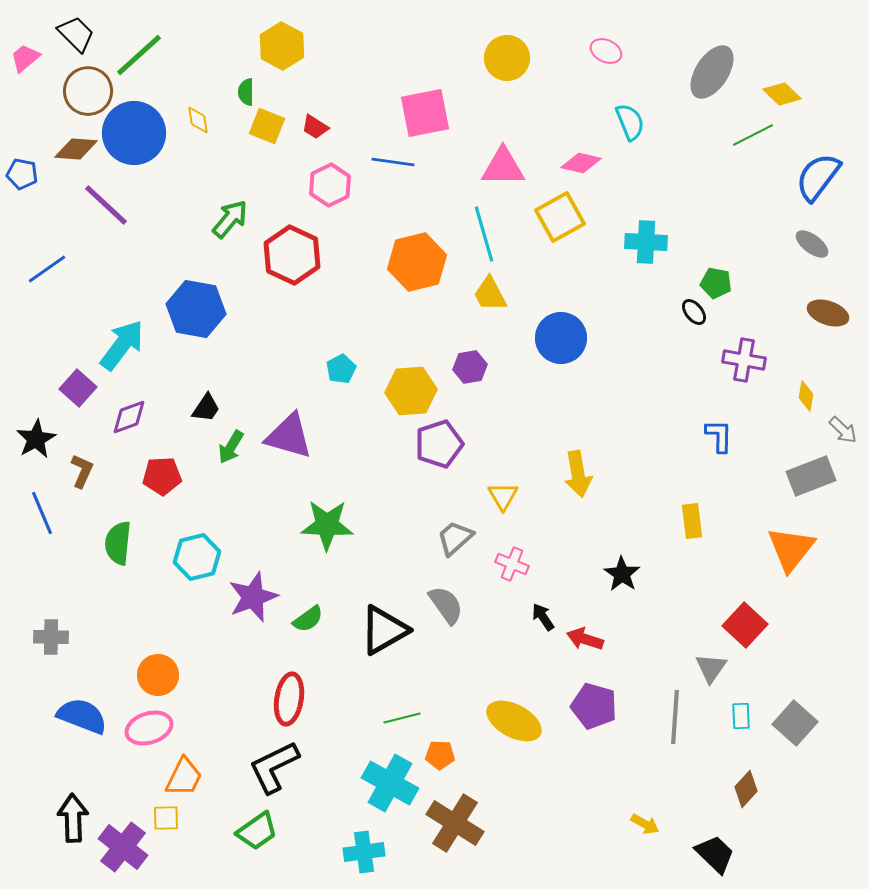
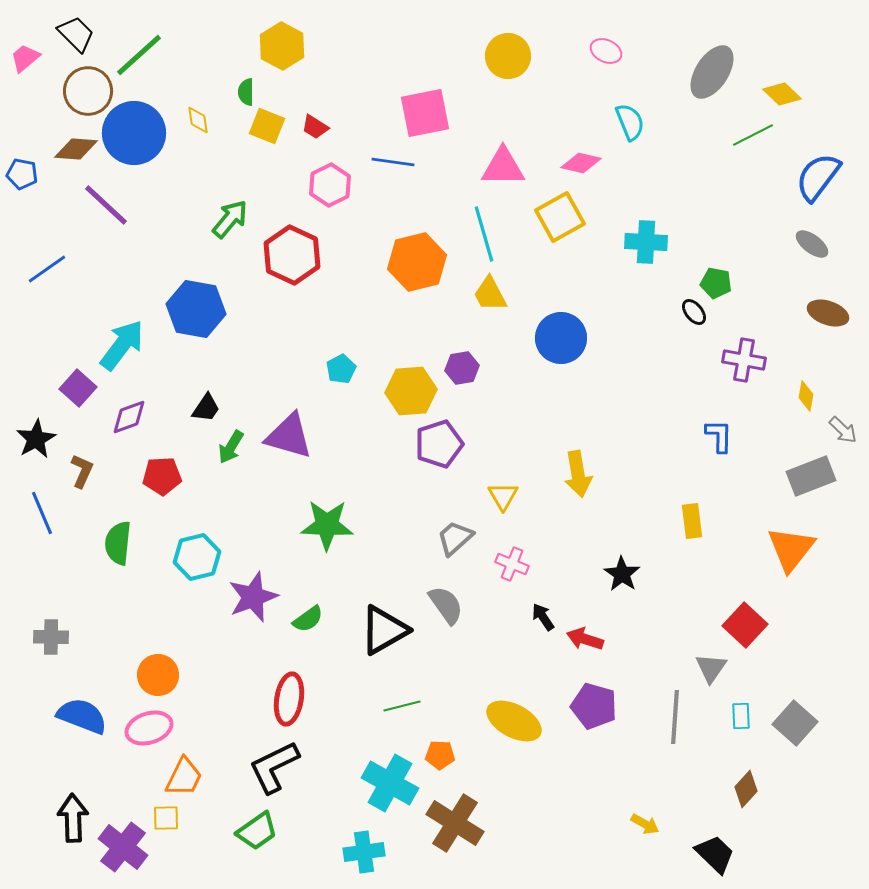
yellow circle at (507, 58): moved 1 px right, 2 px up
purple hexagon at (470, 367): moved 8 px left, 1 px down
green line at (402, 718): moved 12 px up
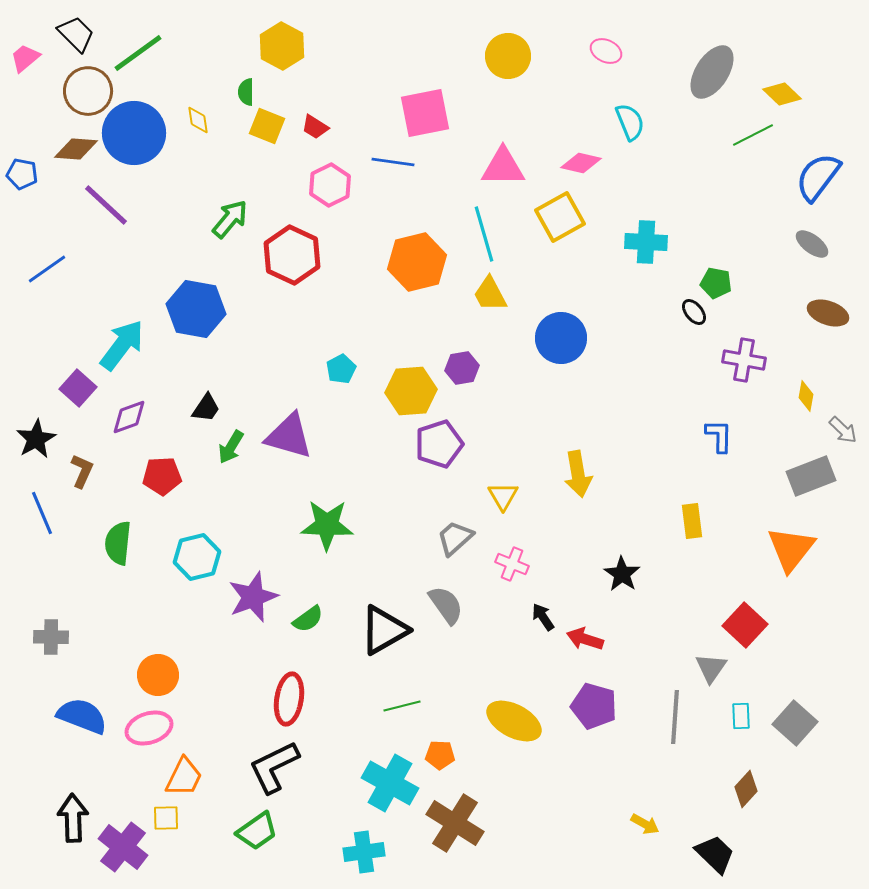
green line at (139, 55): moved 1 px left, 2 px up; rotated 6 degrees clockwise
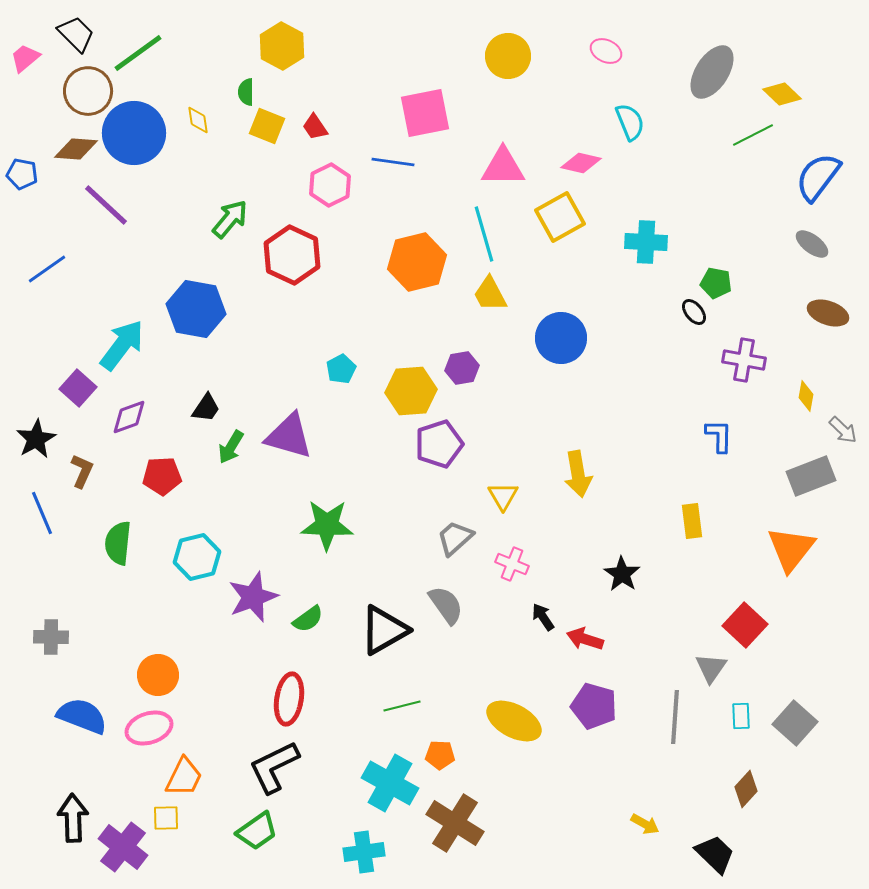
red trapezoid at (315, 127): rotated 24 degrees clockwise
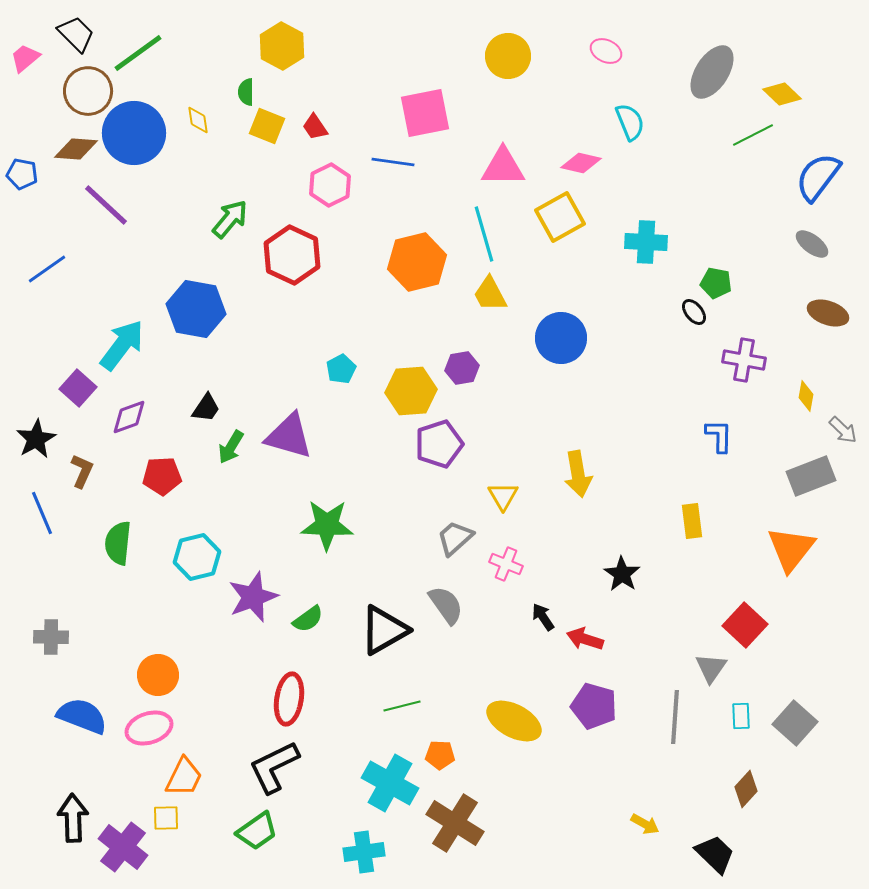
pink cross at (512, 564): moved 6 px left
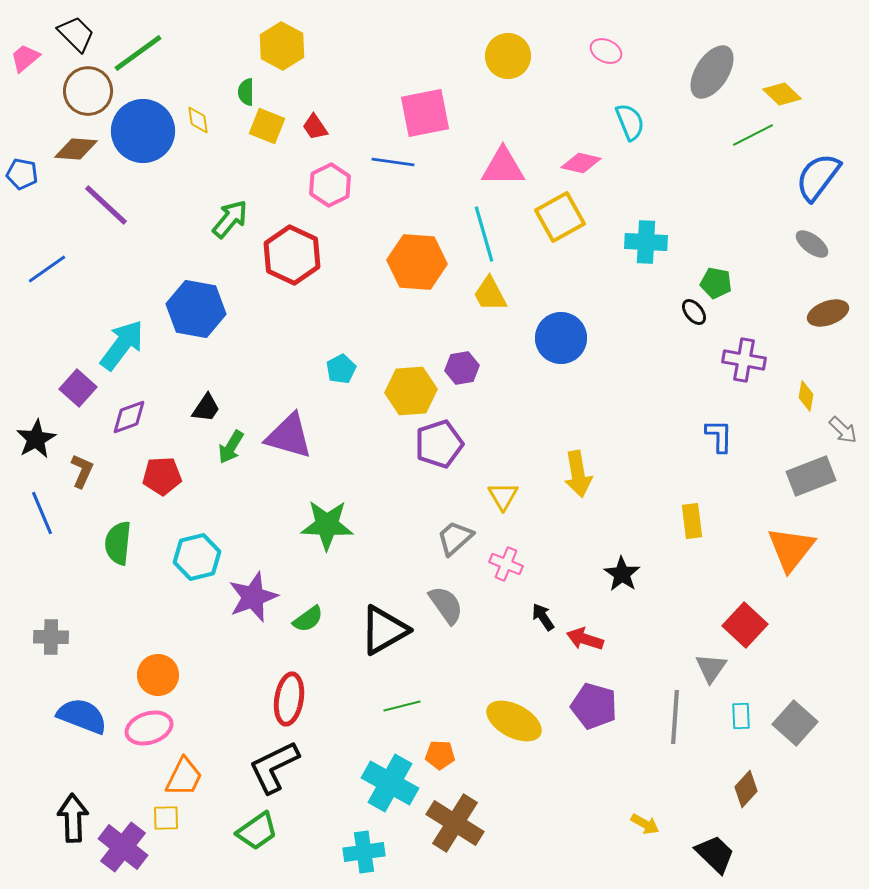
blue circle at (134, 133): moved 9 px right, 2 px up
orange hexagon at (417, 262): rotated 18 degrees clockwise
brown ellipse at (828, 313): rotated 39 degrees counterclockwise
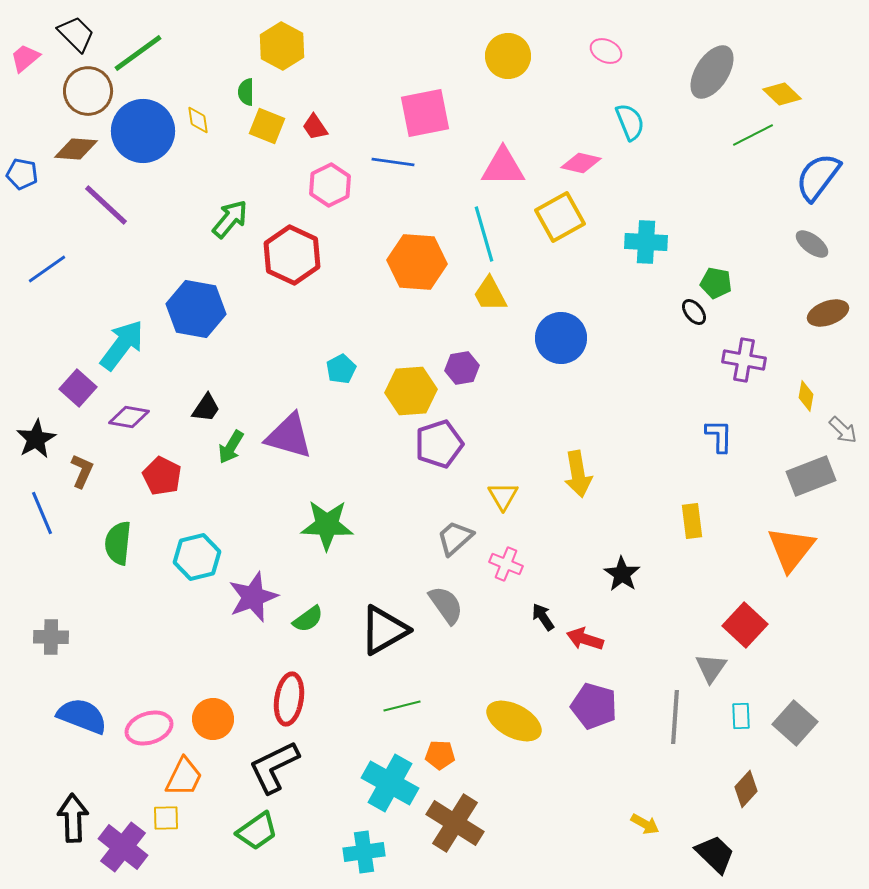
purple diamond at (129, 417): rotated 30 degrees clockwise
red pentagon at (162, 476): rotated 30 degrees clockwise
orange circle at (158, 675): moved 55 px right, 44 px down
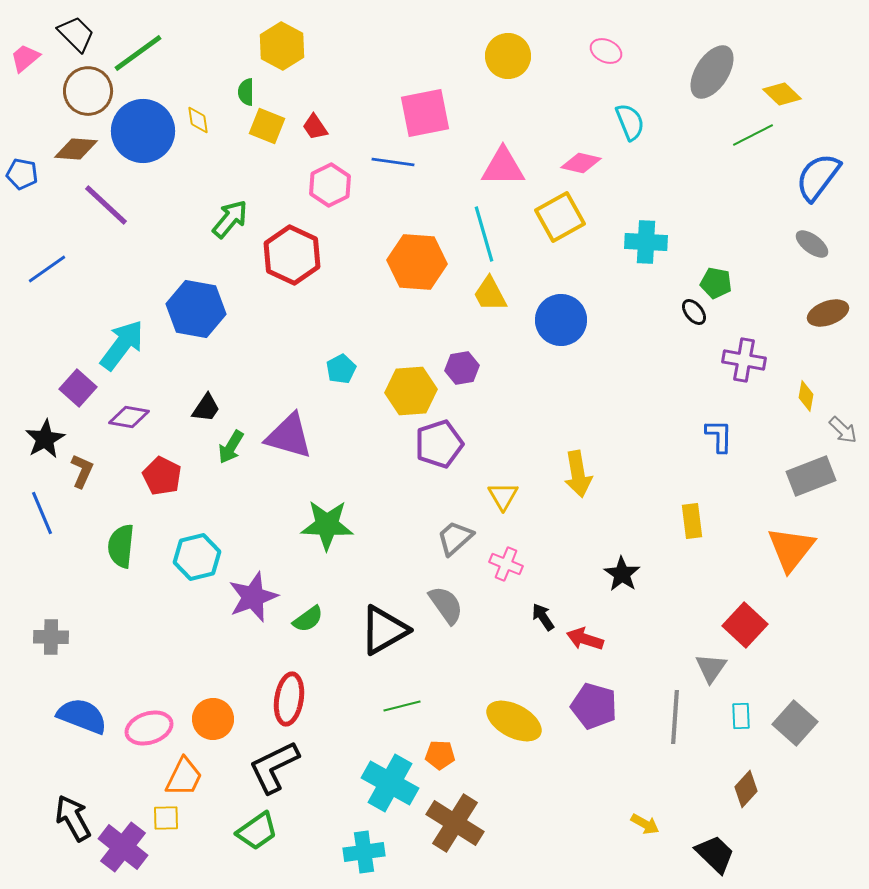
blue circle at (561, 338): moved 18 px up
black star at (36, 439): moved 9 px right
green semicircle at (118, 543): moved 3 px right, 3 px down
black arrow at (73, 818): rotated 27 degrees counterclockwise
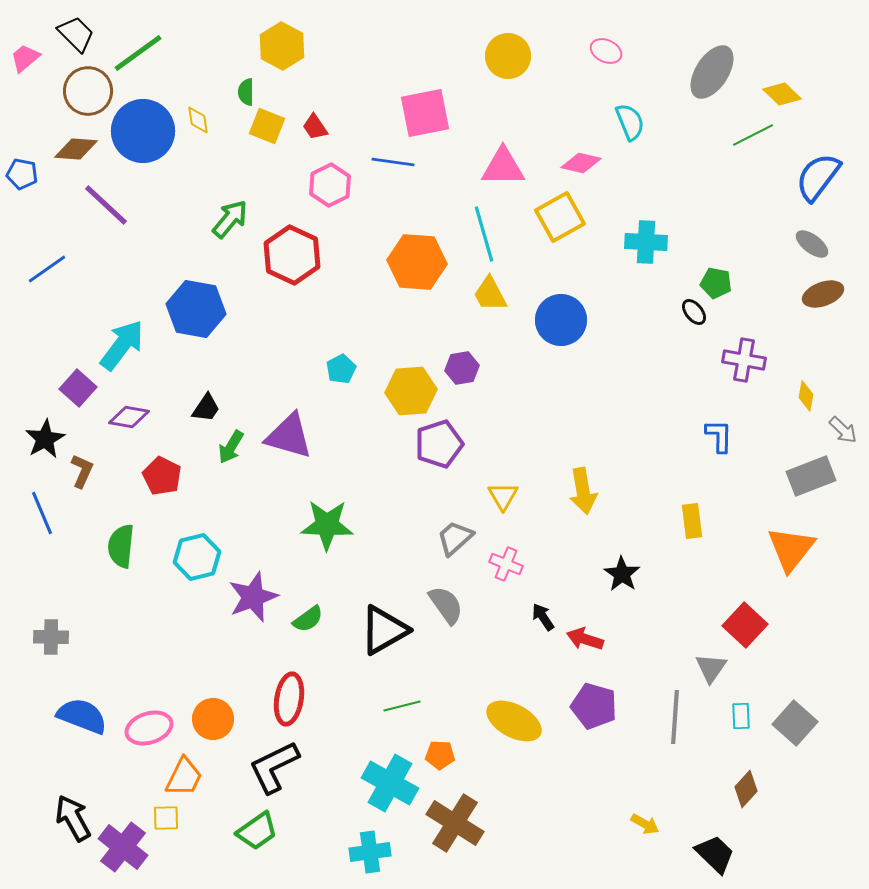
brown ellipse at (828, 313): moved 5 px left, 19 px up
yellow arrow at (578, 474): moved 5 px right, 17 px down
cyan cross at (364, 852): moved 6 px right
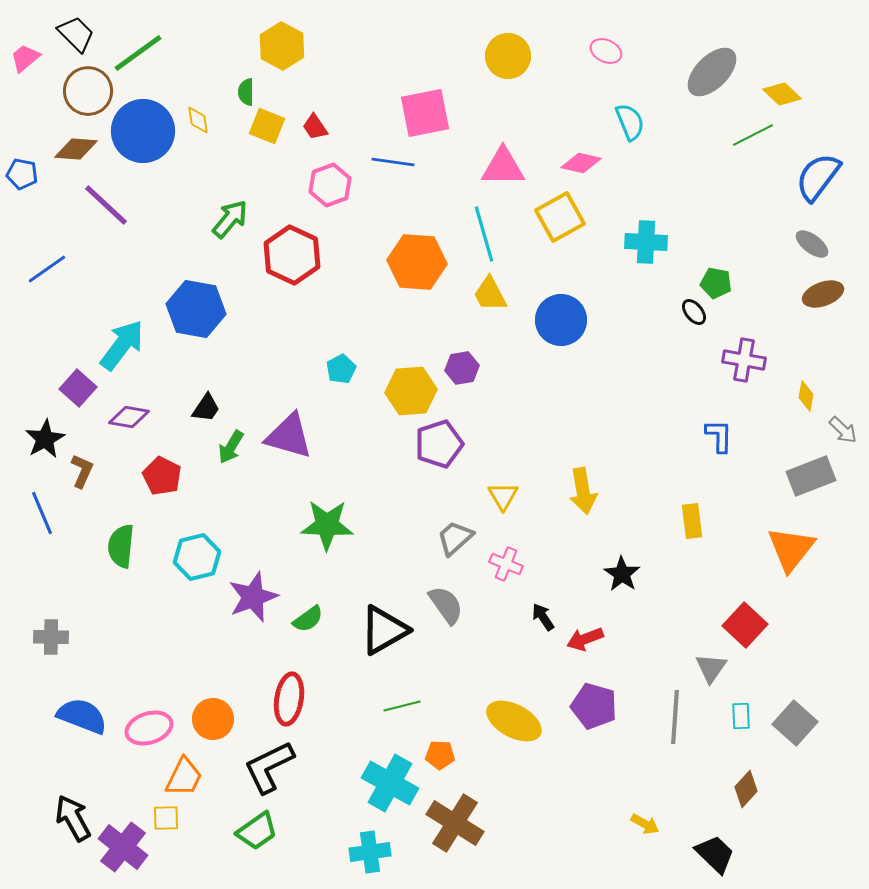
gray ellipse at (712, 72): rotated 12 degrees clockwise
pink hexagon at (330, 185): rotated 6 degrees clockwise
red arrow at (585, 639): rotated 39 degrees counterclockwise
black L-shape at (274, 767): moved 5 px left
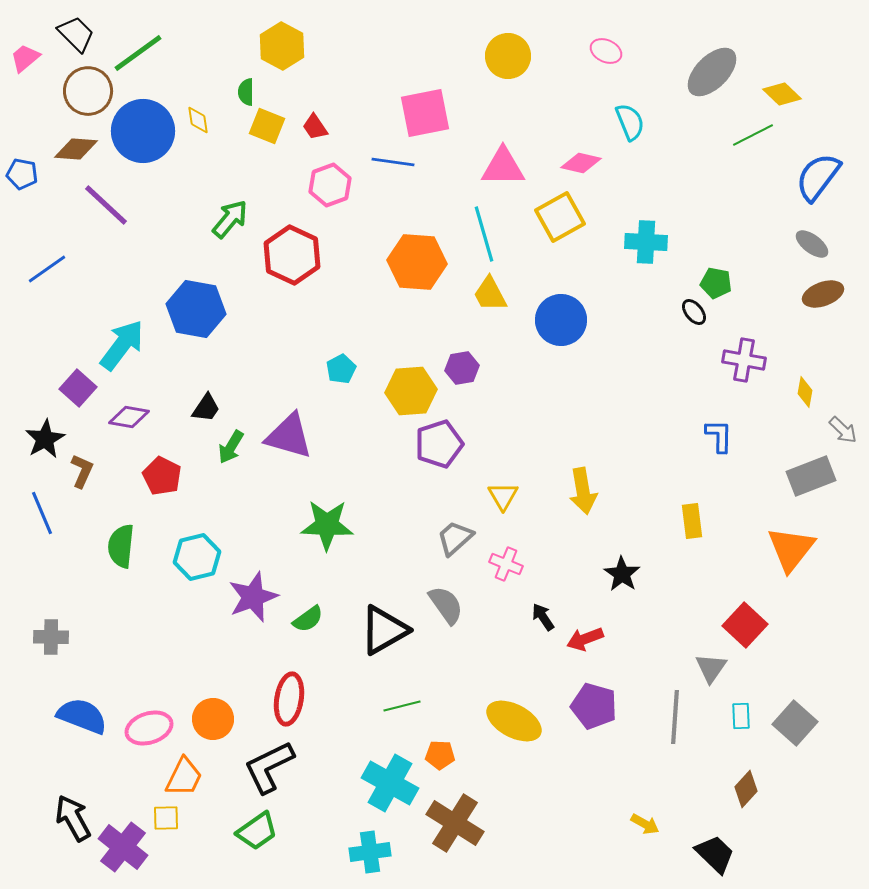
yellow diamond at (806, 396): moved 1 px left, 4 px up
